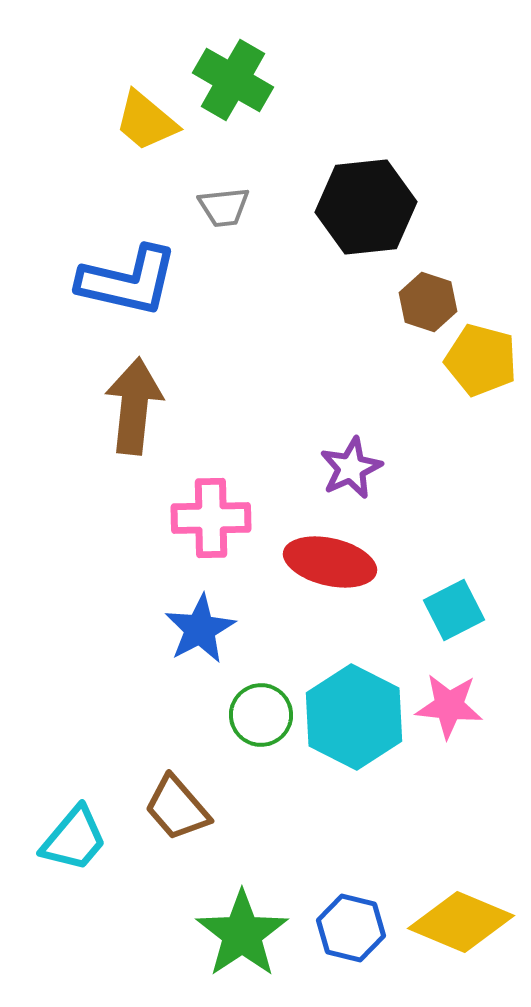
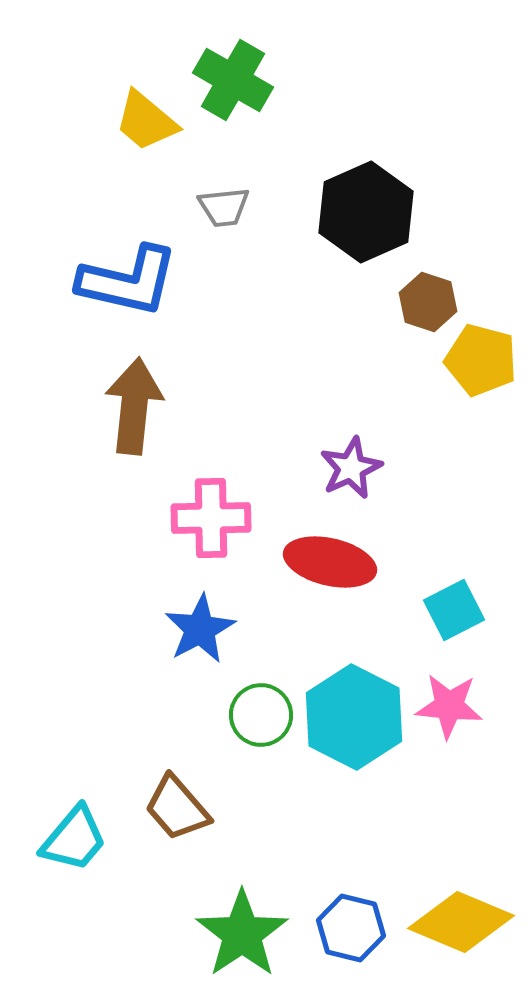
black hexagon: moved 5 px down; rotated 18 degrees counterclockwise
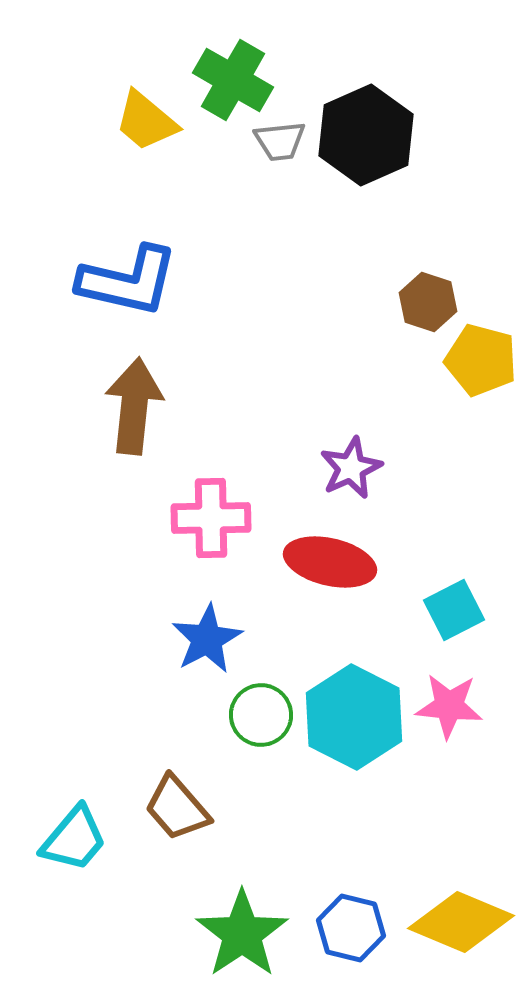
gray trapezoid: moved 56 px right, 66 px up
black hexagon: moved 77 px up
blue star: moved 7 px right, 10 px down
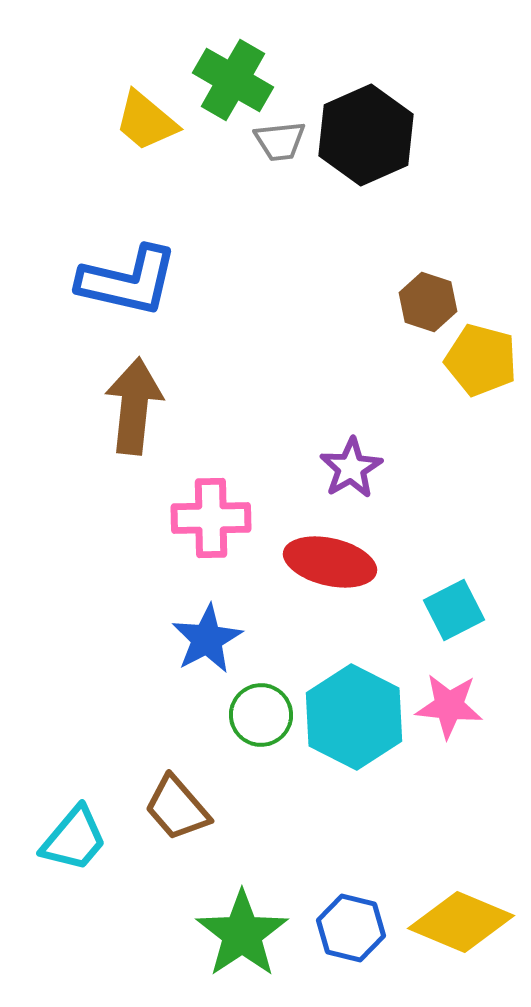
purple star: rotated 6 degrees counterclockwise
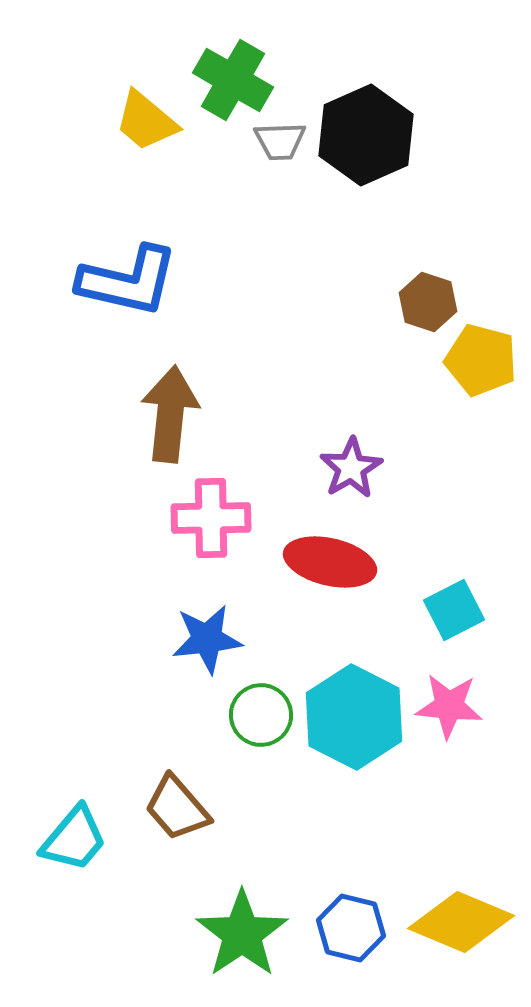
gray trapezoid: rotated 4 degrees clockwise
brown arrow: moved 36 px right, 8 px down
blue star: rotated 22 degrees clockwise
